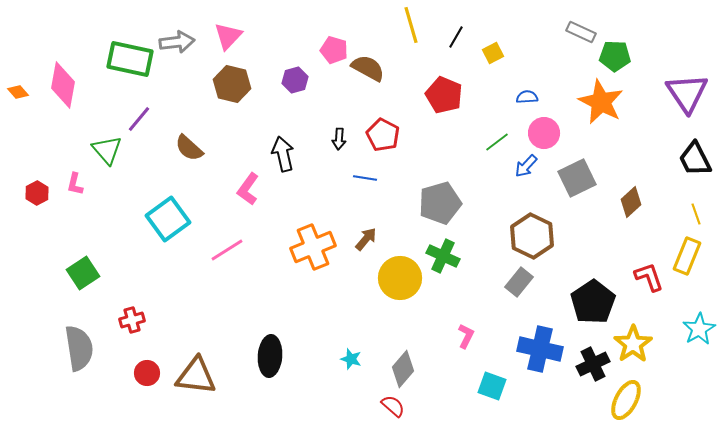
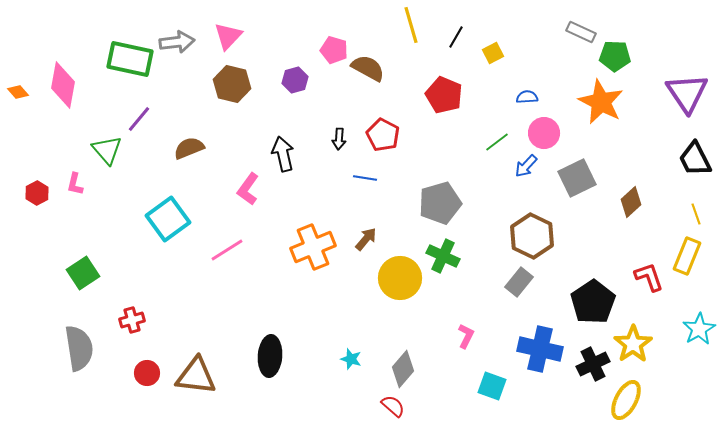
brown semicircle at (189, 148): rotated 116 degrees clockwise
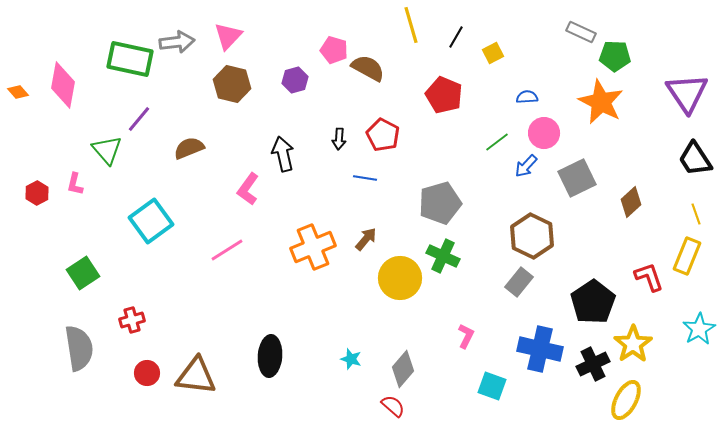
black trapezoid at (695, 159): rotated 6 degrees counterclockwise
cyan square at (168, 219): moved 17 px left, 2 px down
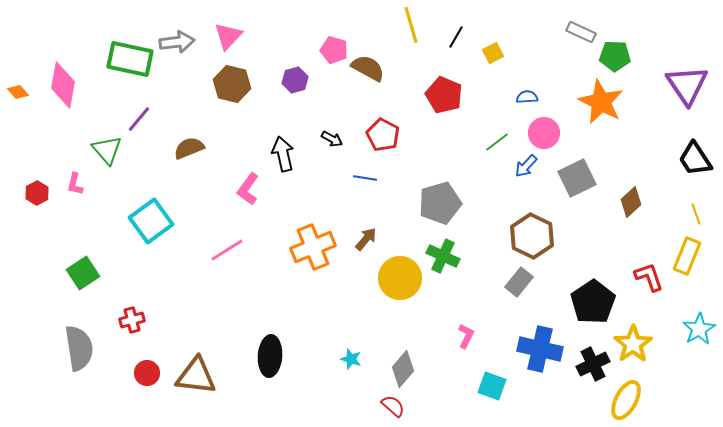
purple triangle at (687, 93): moved 8 px up
black arrow at (339, 139): moved 7 px left; rotated 65 degrees counterclockwise
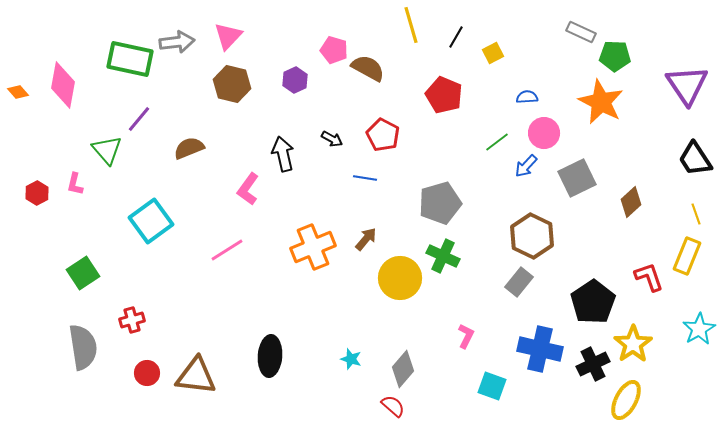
purple hexagon at (295, 80): rotated 10 degrees counterclockwise
gray semicircle at (79, 348): moved 4 px right, 1 px up
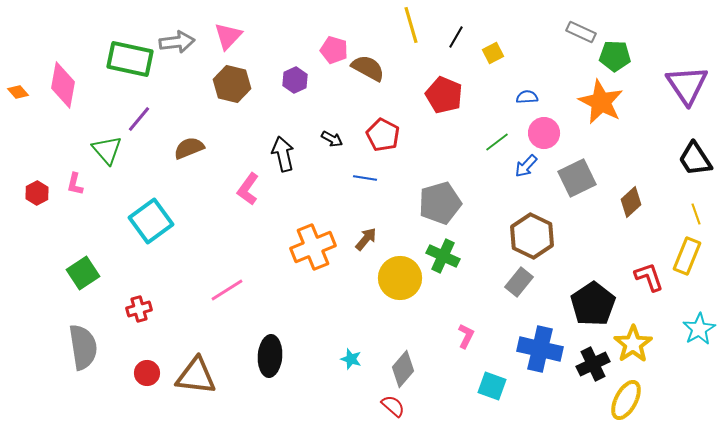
pink line at (227, 250): moved 40 px down
black pentagon at (593, 302): moved 2 px down
red cross at (132, 320): moved 7 px right, 11 px up
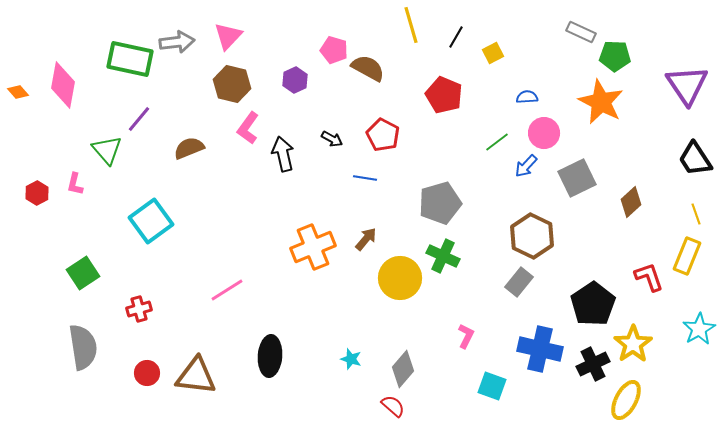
pink L-shape at (248, 189): moved 61 px up
